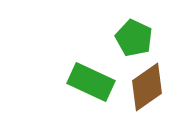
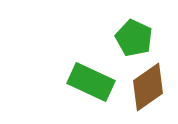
brown diamond: moved 1 px right
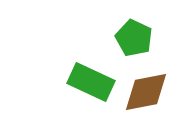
brown diamond: moved 2 px left, 5 px down; rotated 24 degrees clockwise
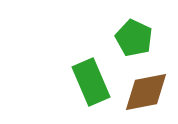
green rectangle: rotated 42 degrees clockwise
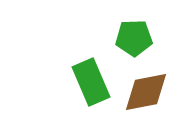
green pentagon: rotated 27 degrees counterclockwise
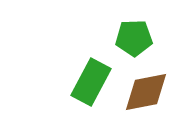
green rectangle: rotated 51 degrees clockwise
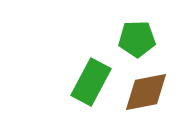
green pentagon: moved 3 px right, 1 px down
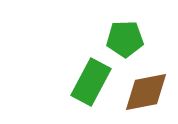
green pentagon: moved 12 px left
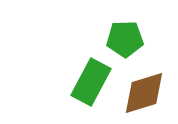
brown diamond: moved 2 px left, 1 px down; rotated 6 degrees counterclockwise
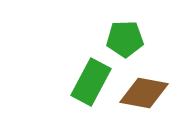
brown diamond: rotated 27 degrees clockwise
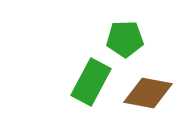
brown diamond: moved 4 px right
